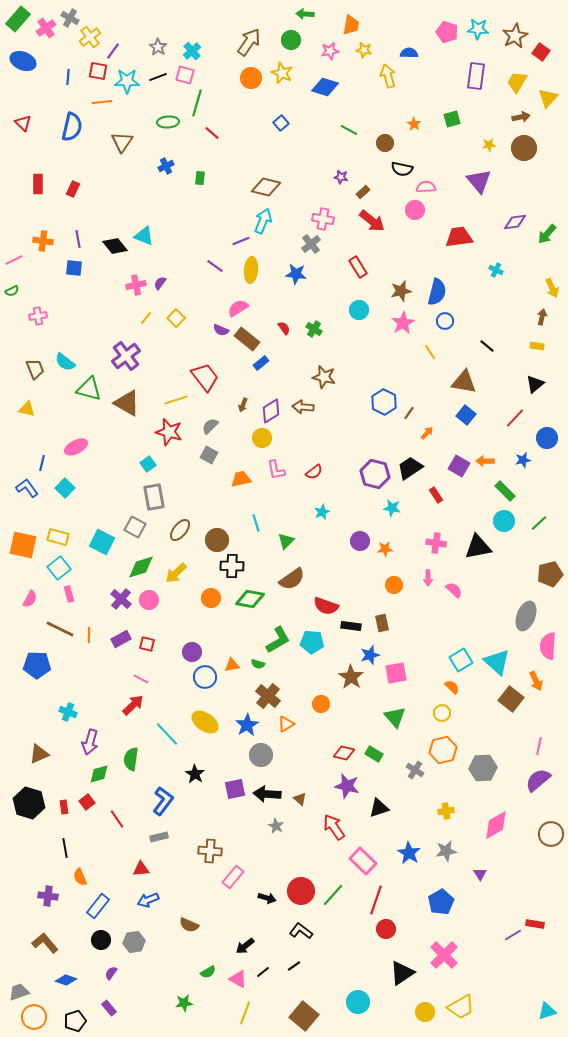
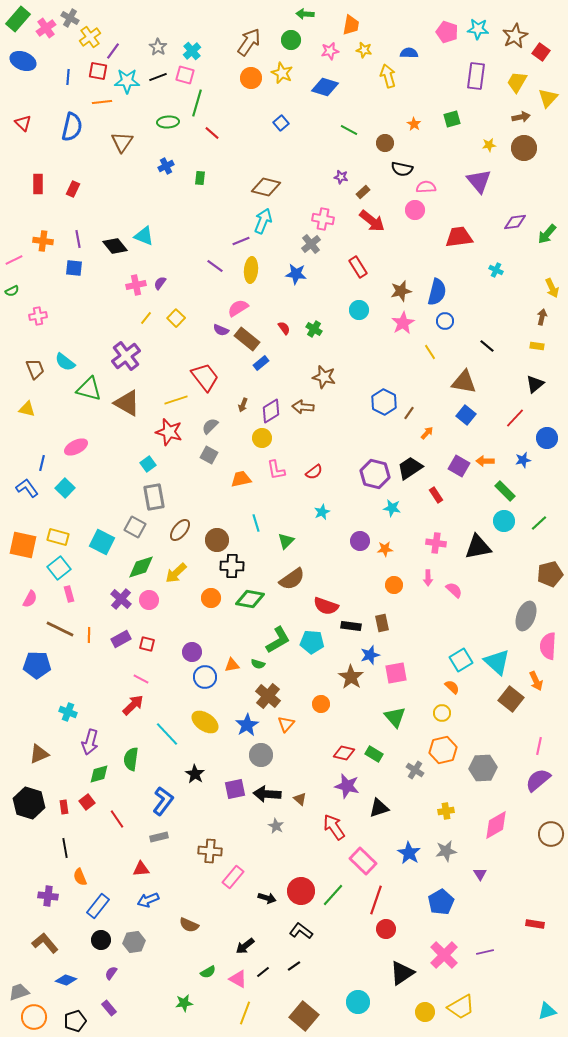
orange triangle at (286, 724): rotated 18 degrees counterclockwise
purple line at (513, 935): moved 28 px left, 17 px down; rotated 18 degrees clockwise
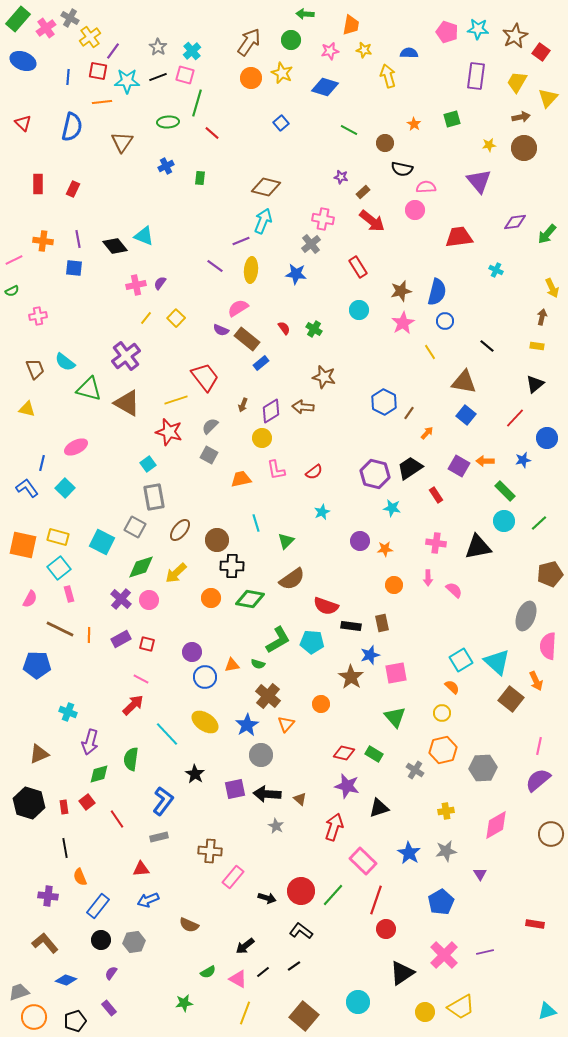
red arrow at (334, 827): rotated 52 degrees clockwise
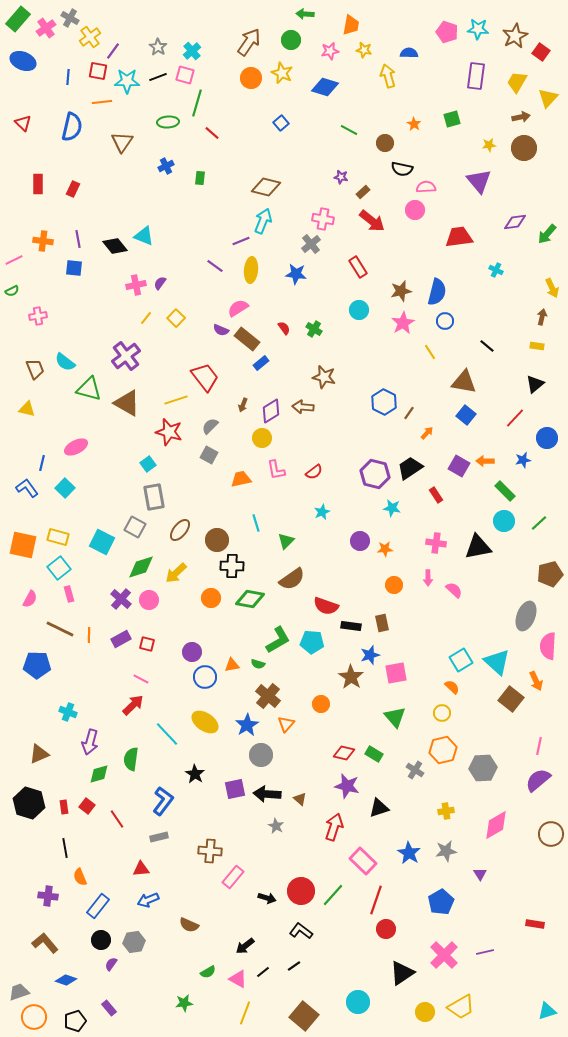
red square at (87, 802): moved 4 px down; rotated 14 degrees counterclockwise
purple semicircle at (111, 973): moved 9 px up
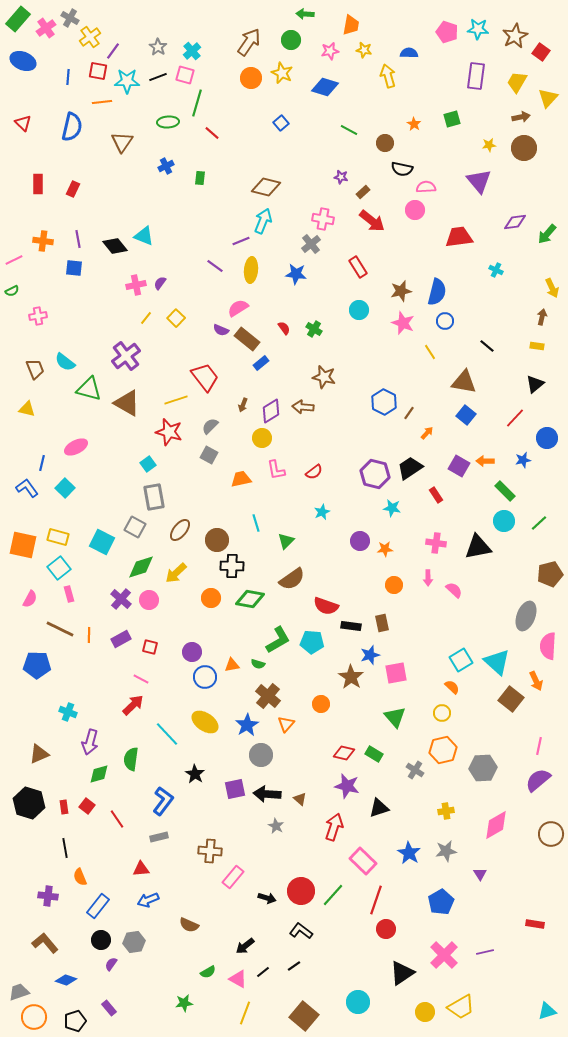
pink star at (403, 323): rotated 20 degrees counterclockwise
red square at (147, 644): moved 3 px right, 3 px down
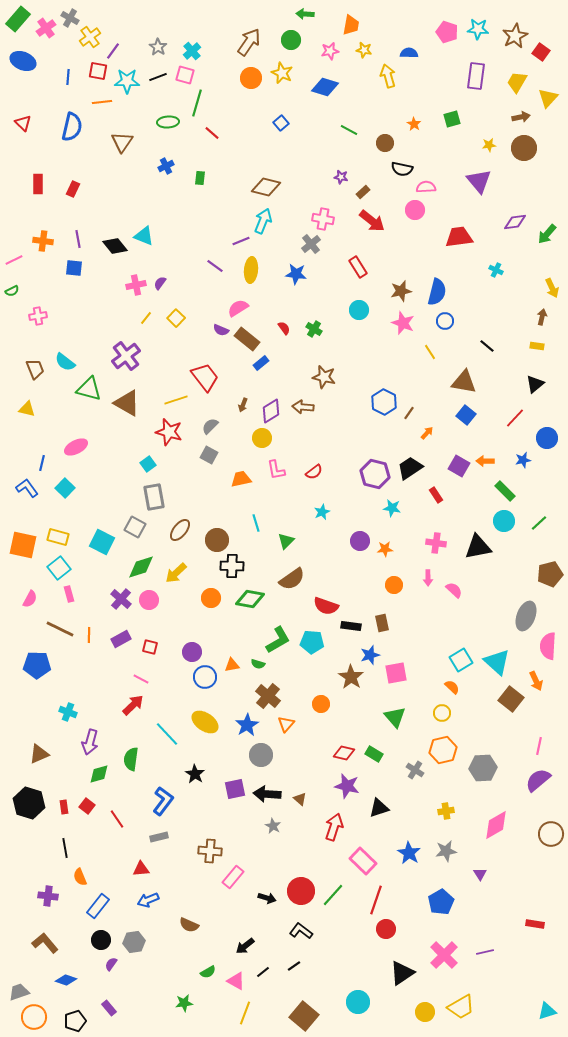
gray star at (276, 826): moved 3 px left
pink triangle at (238, 979): moved 2 px left, 2 px down
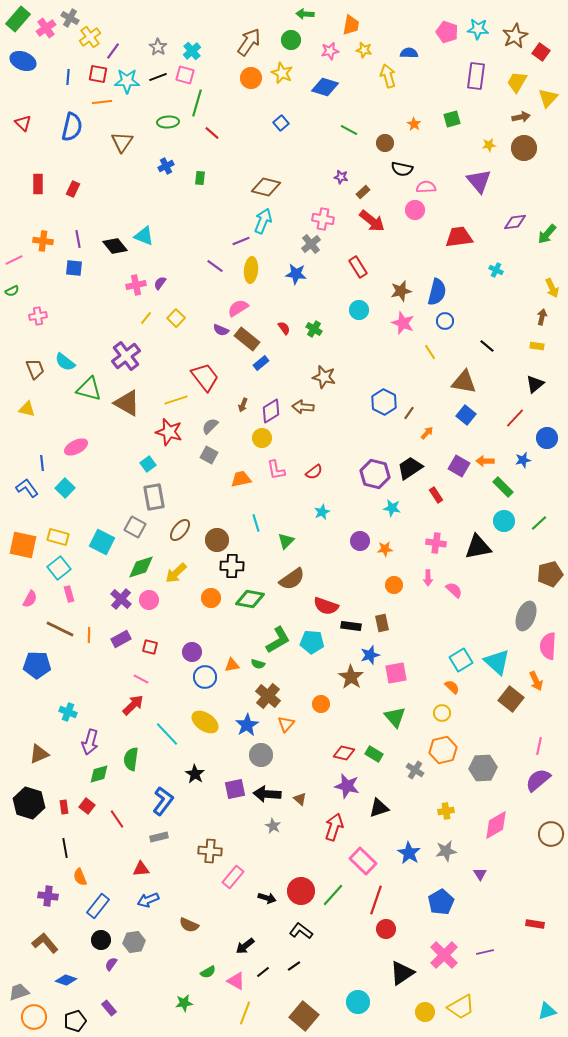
red square at (98, 71): moved 3 px down
blue line at (42, 463): rotated 21 degrees counterclockwise
green rectangle at (505, 491): moved 2 px left, 4 px up
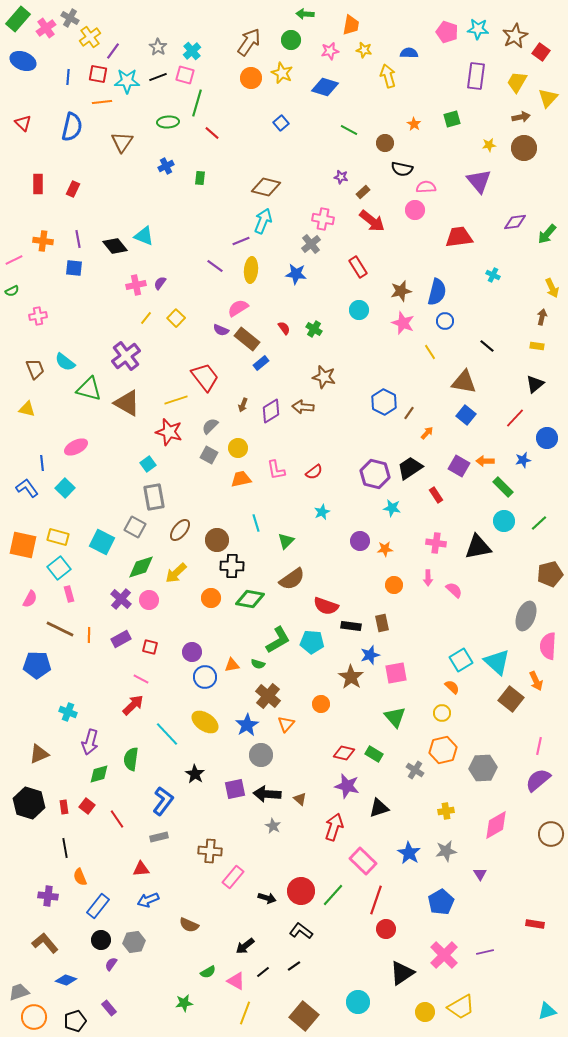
cyan cross at (496, 270): moved 3 px left, 5 px down
yellow circle at (262, 438): moved 24 px left, 10 px down
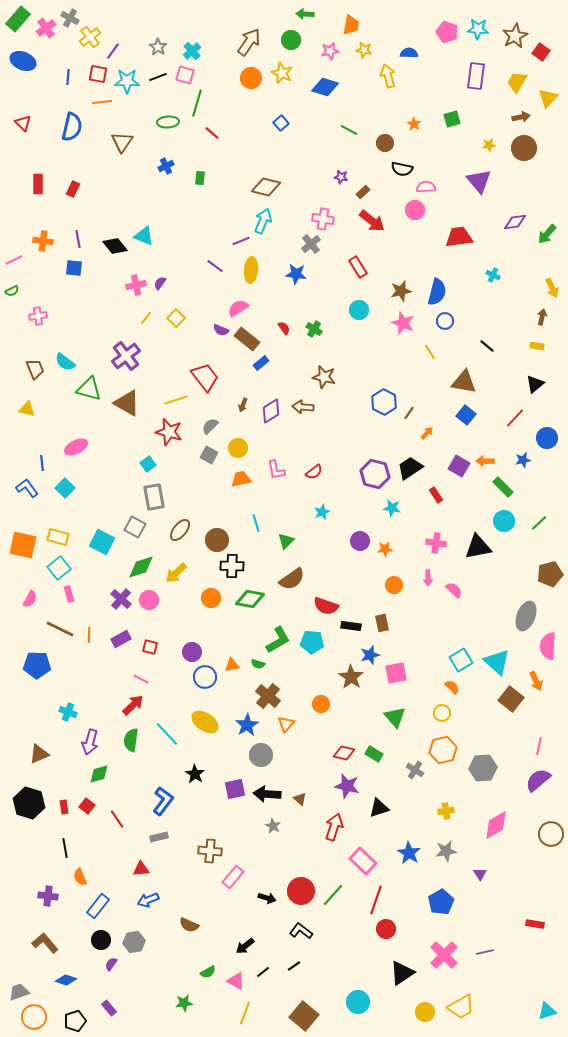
green semicircle at (131, 759): moved 19 px up
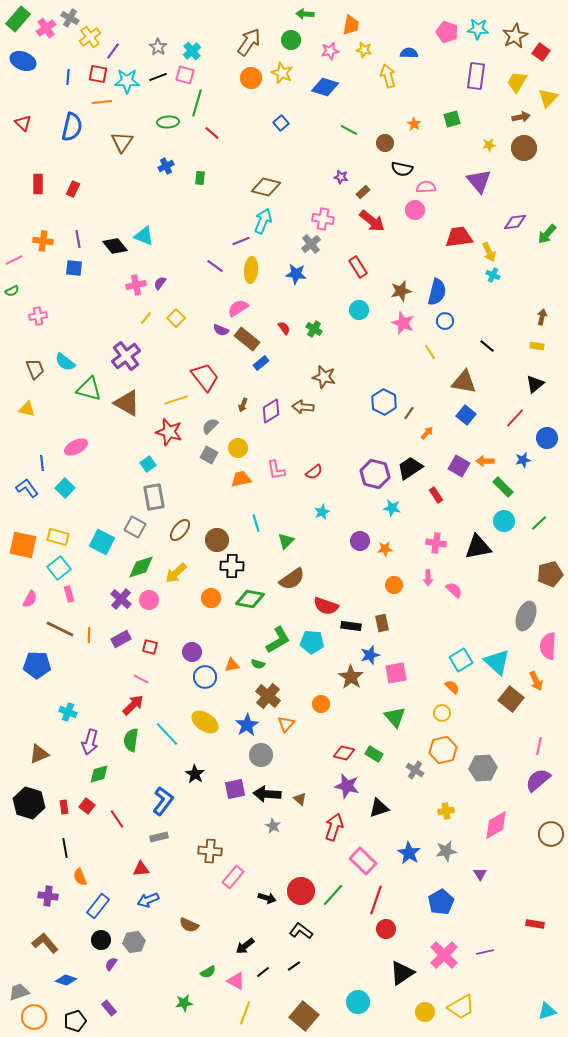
yellow arrow at (552, 288): moved 63 px left, 36 px up
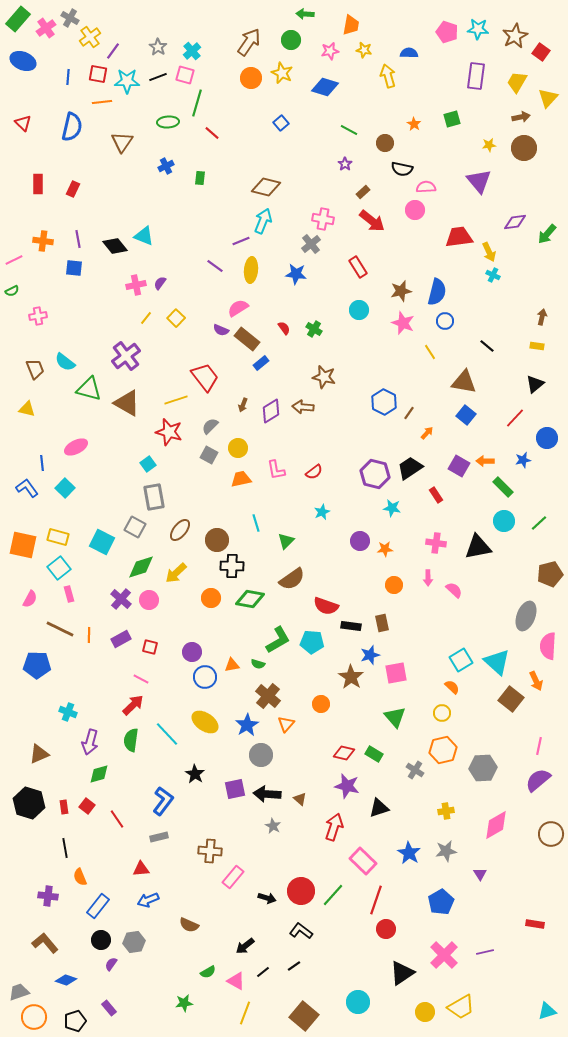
purple star at (341, 177): moved 4 px right, 13 px up; rotated 24 degrees clockwise
